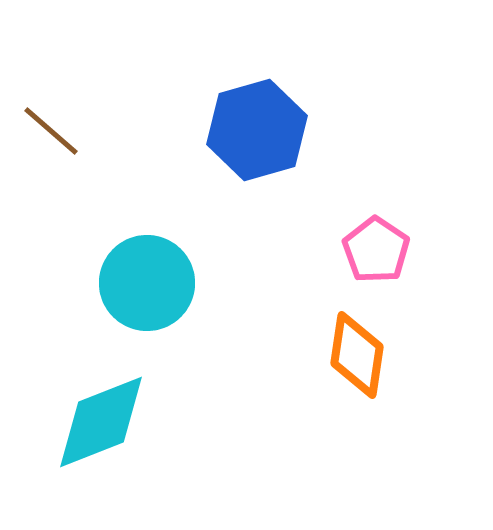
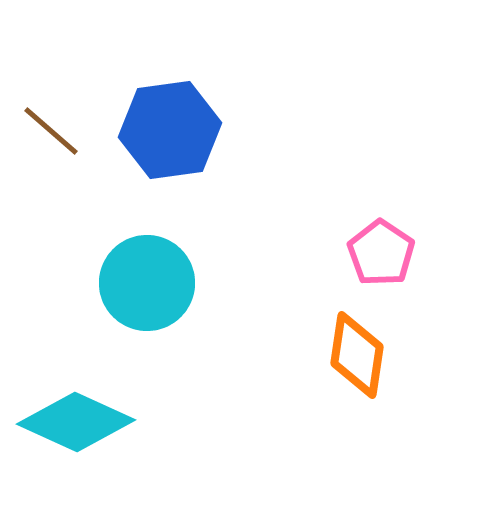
blue hexagon: moved 87 px left; rotated 8 degrees clockwise
pink pentagon: moved 5 px right, 3 px down
cyan diamond: moved 25 px left; rotated 46 degrees clockwise
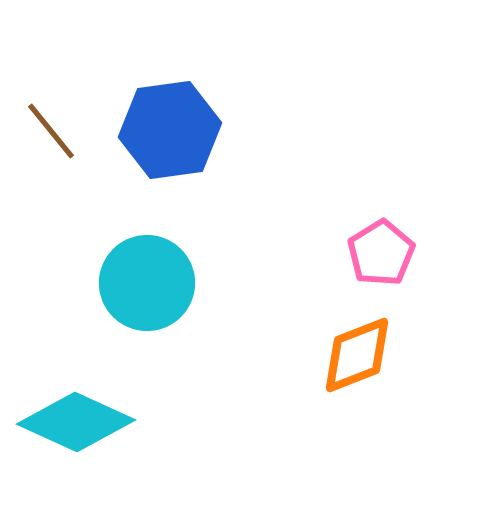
brown line: rotated 10 degrees clockwise
pink pentagon: rotated 6 degrees clockwise
orange diamond: rotated 60 degrees clockwise
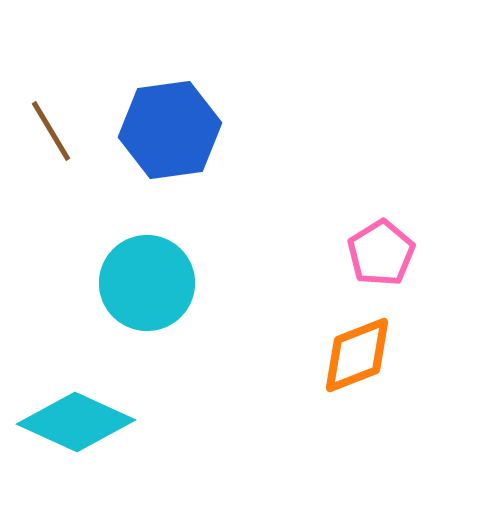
brown line: rotated 8 degrees clockwise
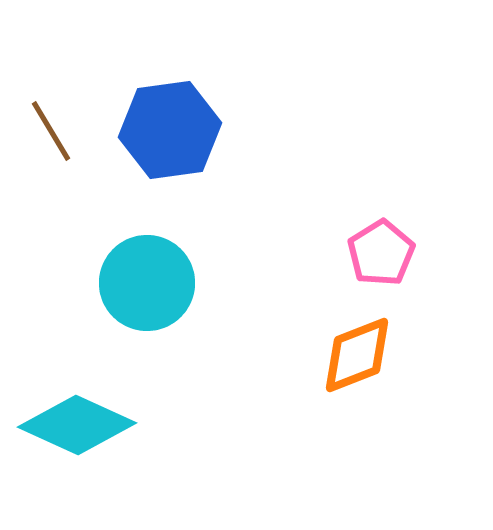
cyan diamond: moved 1 px right, 3 px down
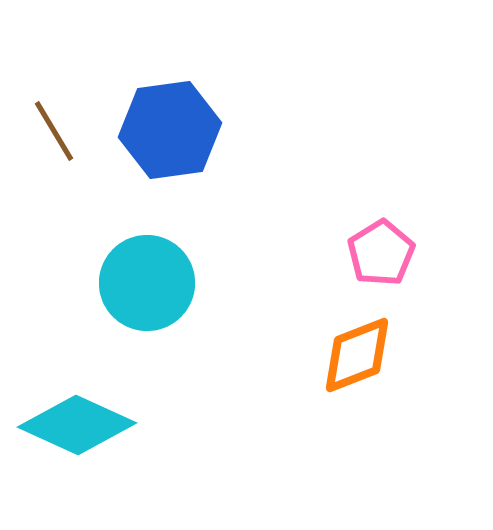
brown line: moved 3 px right
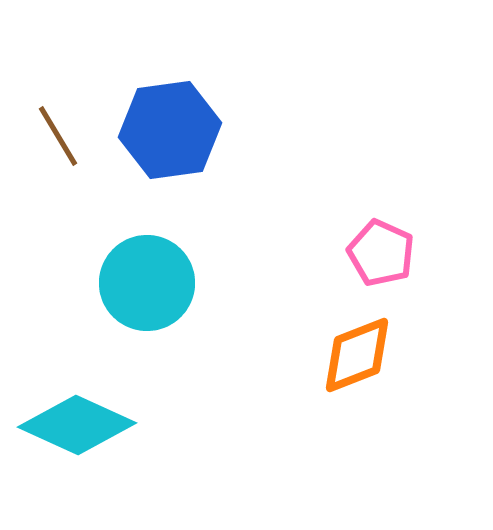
brown line: moved 4 px right, 5 px down
pink pentagon: rotated 16 degrees counterclockwise
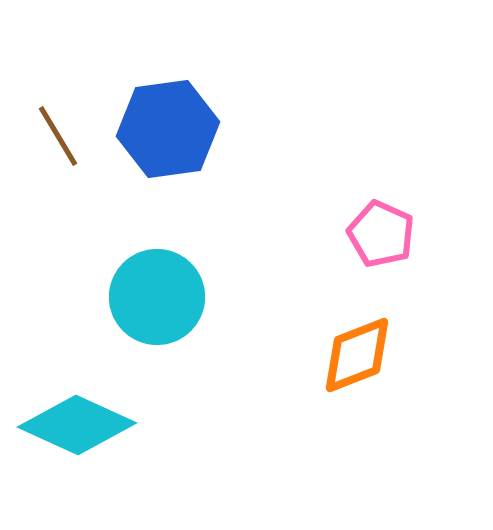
blue hexagon: moved 2 px left, 1 px up
pink pentagon: moved 19 px up
cyan circle: moved 10 px right, 14 px down
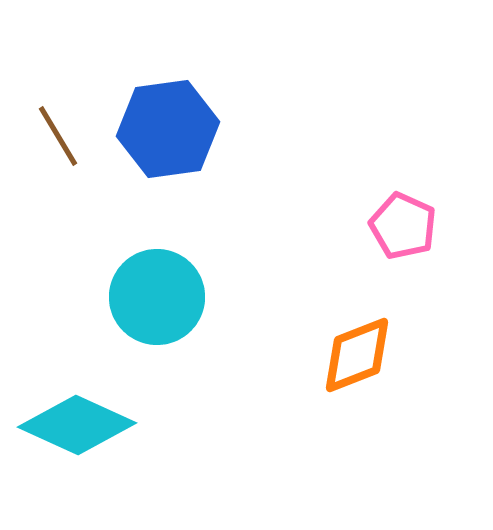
pink pentagon: moved 22 px right, 8 px up
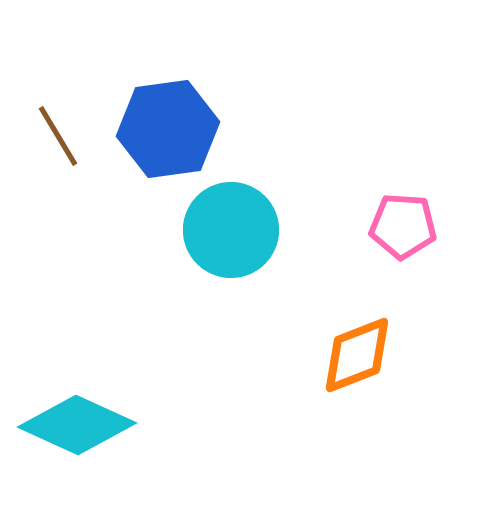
pink pentagon: rotated 20 degrees counterclockwise
cyan circle: moved 74 px right, 67 px up
